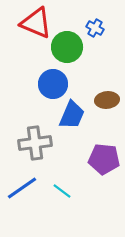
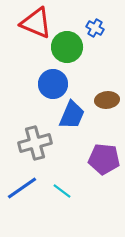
gray cross: rotated 8 degrees counterclockwise
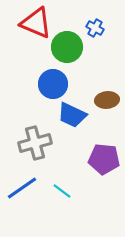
blue trapezoid: rotated 92 degrees clockwise
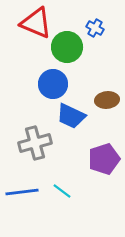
blue trapezoid: moved 1 px left, 1 px down
purple pentagon: rotated 24 degrees counterclockwise
blue line: moved 4 px down; rotated 28 degrees clockwise
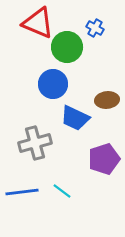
red triangle: moved 2 px right
blue trapezoid: moved 4 px right, 2 px down
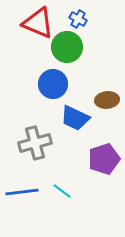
blue cross: moved 17 px left, 9 px up
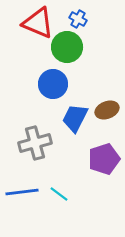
brown ellipse: moved 10 px down; rotated 15 degrees counterclockwise
blue trapezoid: rotated 92 degrees clockwise
cyan line: moved 3 px left, 3 px down
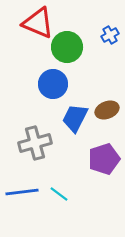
blue cross: moved 32 px right, 16 px down; rotated 30 degrees clockwise
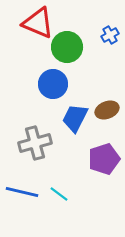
blue line: rotated 20 degrees clockwise
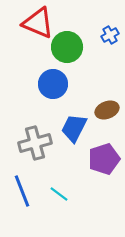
blue trapezoid: moved 1 px left, 10 px down
blue line: moved 1 px up; rotated 56 degrees clockwise
